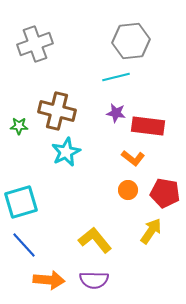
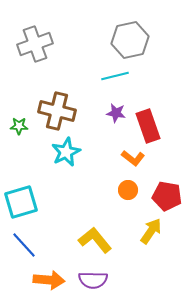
gray hexagon: moved 1 px left, 1 px up; rotated 6 degrees counterclockwise
cyan line: moved 1 px left, 1 px up
red rectangle: rotated 64 degrees clockwise
red pentagon: moved 2 px right, 3 px down
purple semicircle: moved 1 px left
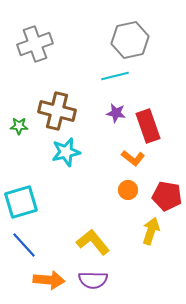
cyan star: rotated 12 degrees clockwise
yellow arrow: rotated 16 degrees counterclockwise
yellow L-shape: moved 2 px left, 2 px down
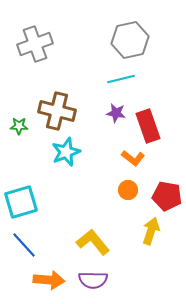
cyan line: moved 6 px right, 3 px down
cyan star: rotated 8 degrees counterclockwise
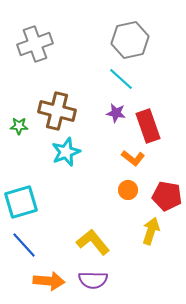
cyan line: rotated 56 degrees clockwise
orange arrow: moved 1 px down
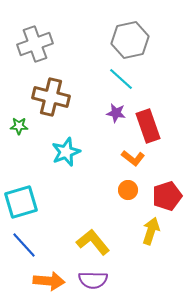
brown cross: moved 6 px left, 14 px up
red pentagon: rotated 28 degrees counterclockwise
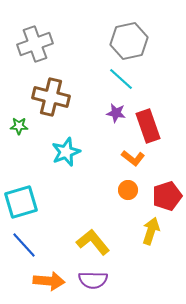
gray hexagon: moved 1 px left, 1 px down
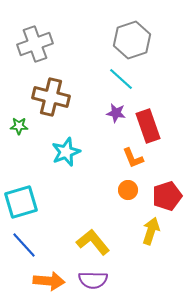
gray hexagon: moved 3 px right, 1 px up; rotated 6 degrees counterclockwise
orange L-shape: rotated 30 degrees clockwise
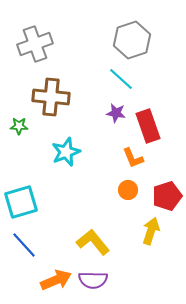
brown cross: rotated 9 degrees counterclockwise
orange arrow: moved 7 px right, 1 px up; rotated 28 degrees counterclockwise
